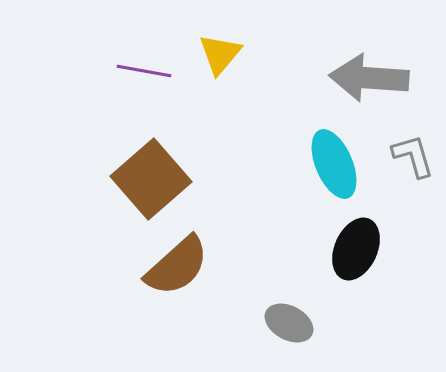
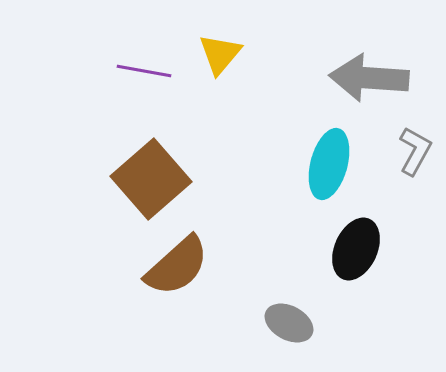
gray L-shape: moved 2 px right, 5 px up; rotated 45 degrees clockwise
cyan ellipse: moved 5 px left; rotated 38 degrees clockwise
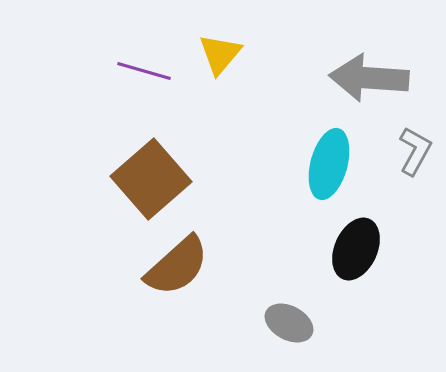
purple line: rotated 6 degrees clockwise
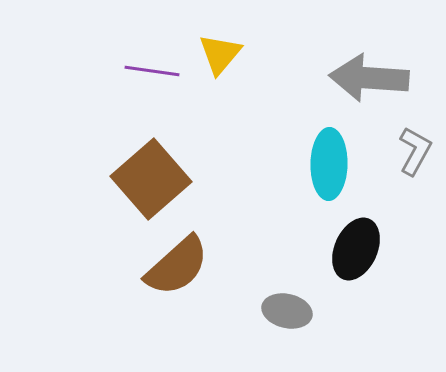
purple line: moved 8 px right; rotated 8 degrees counterclockwise
cyan ellipse: rotated 14 degrees counterclockwise
gray ellipse: moved 2 px left, 12 px up; rotated 15 degrees counterclockwise
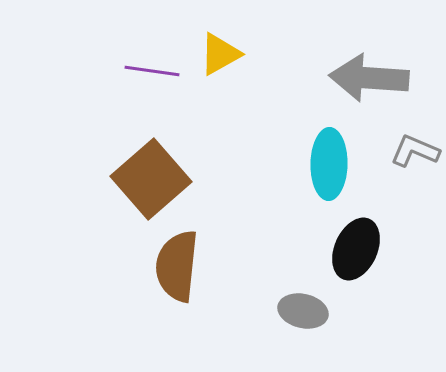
yellow triangle: rotated 21 degrees clockwise
gray L-shape: rotated 96 degrees counterclockwise
brown semicircle: rotated 138 degrees clockwise
gray ellipse: moved 16 px right
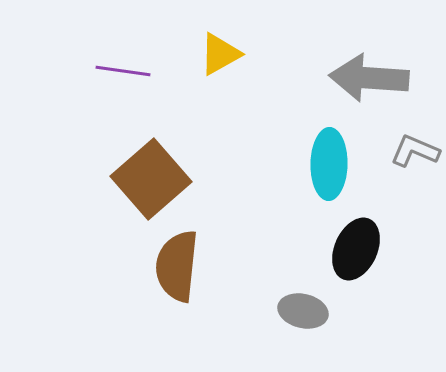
purple line: moved 29 px left
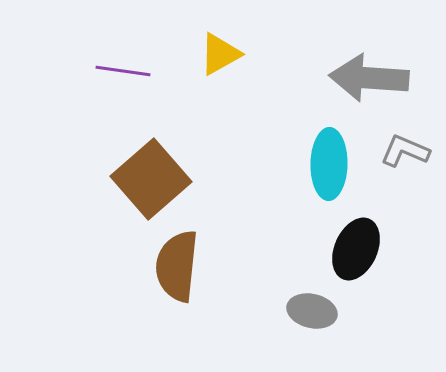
gray L-shape: moved 10 px left
gray ellipse: moved 9 px right
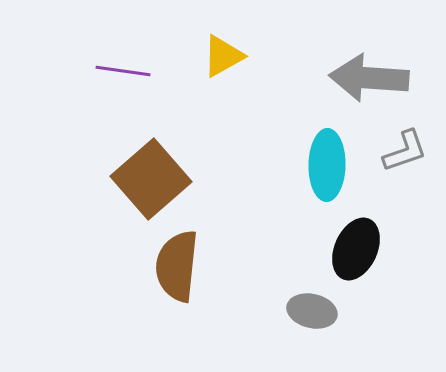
yellow triangle: moved 3 px right, 2 px down
gray L-shape: rotated 138 degrees clockwise
cyan ellipse: moved 2 px left, 1 px down
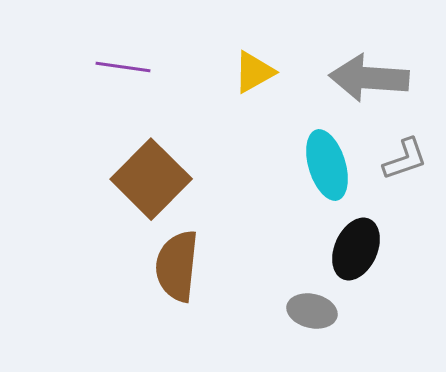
yellow triangle: moved 31 px right, 16 px down
purple line: moved 4 px up
gray L-shape: moved 8 px down
cyan ellipse: rotated 18 degrees counterclockwise
brown square: rotated 4 degrees counterclockwise
